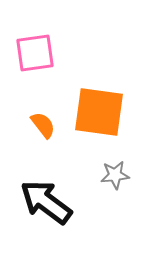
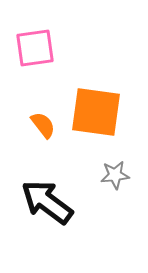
pink square: moved 5 px up
orange square: moved 3 px left
black arrow: moved 1 px right
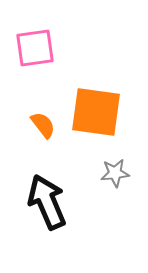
gray star: moved 2 px up
black arrow: rotated 30 degrees clockwise
